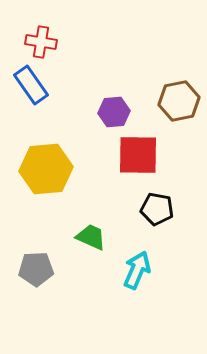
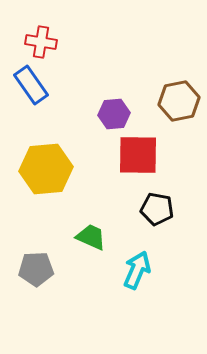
purple hexagon: moved 2 px down
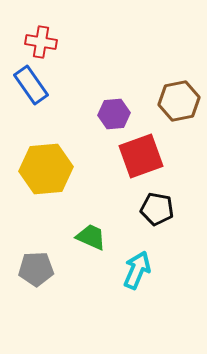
red square: moved 3 px right, 1 px down; rotated 21 degrees counterclockwise
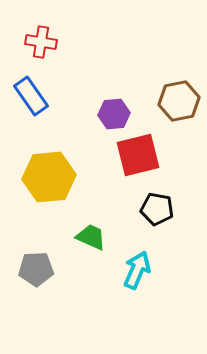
blue rectangle: moved 11 px down
red square: moved 3 px left, 1 px up; rotated 6 degrees clockwise
yellow hexagon: moved 3 px right, 8 px down
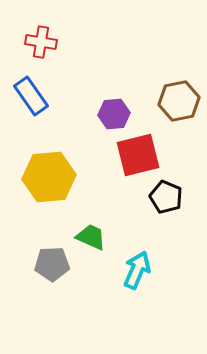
black pentagon: moved 9 px right, 12 px up; rotated 12 degrees clockwise
gray pentagon: moved 16 px right, 5 px up
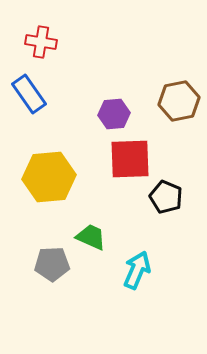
blue rectangle: moved 2 px left, 2 px up
red square: moved 8 px left, 4 px down; rotated 12 degrees clockwise
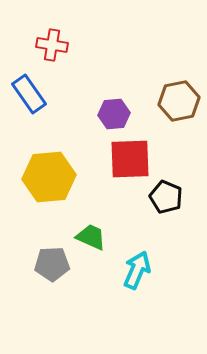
red cross: moved 11 px right, 3 px down
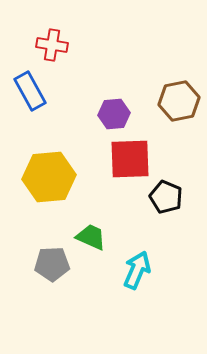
blue rectangle: moved 1 px right, 3 px up; rotated 6 degrees clockwise
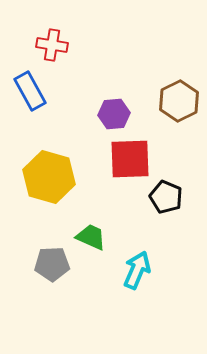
brown hexagon: rotated 15 degrees counterclockwise
yellow hexagon: rotated 21 degrees clockwise
